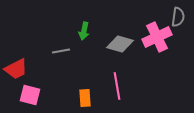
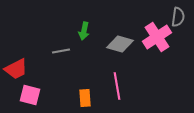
pink cross: rotated 8 degrees counterclockwise
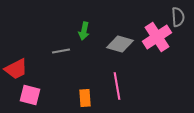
gray semicircle: rotated 12 degrees counterclockwise
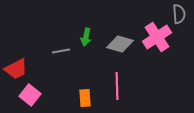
gray semicircle: moved 1 px right, 3 px up
green arrow: moved 2 px right, 6 px down
pink line: rotated 8 degrees clockwise
pink square: rotated 25 degrees clockwise
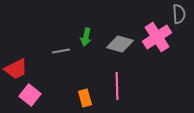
orange rectangle: rotated 12 degrees counterclockwise
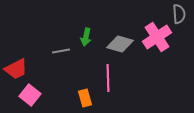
pink line: moved 9 px left, 8 px up
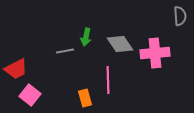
gray semicircle: moved 1 px right, 2 px down
pink cross: moved 2 px left, 16 px down; rotated 28 degrees clockwise
gray diamond: rotated 40 degrees clockwise
gray line: moved 4 px right
pink line: moved 2 px down
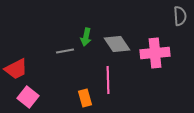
gray diamond: moved 3 px left
pink square: moved 2 px left, 2 px down
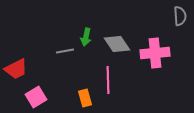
pink square: moved 8 px right; rotated 20 degrees clockwise
